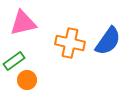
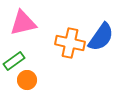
blue semicircle: moved 7 px left, 4 px up
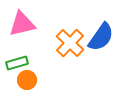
pink triangle: moved 1 px left, 1 px down
orange cross: rotated 32 degrees clockwise
green rectangle: moved 3 px right, 2 px down; rotated 20 degrees clockwise
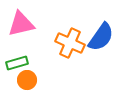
pink triangle: moved 1 px left
orange cross: rotated 20 degrees counterclockwise
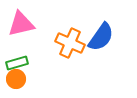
orange circle: moved 11 px left, 1 px up
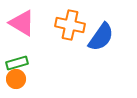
pink triangle: moved 1 px right, 1 px up; rotated 44 degrees clockwise
orange cross: moved 18 px up; rotated 12 degrees counterclockwise
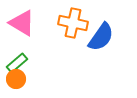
orange cross: moved 3 px right, 2 px up
green rectangle: rotated 25 degrees counterclockwise
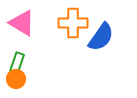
orange cross: rotated 12 degrees counterclockwise
green rectangle: rotated 30 degrees counterclockwise
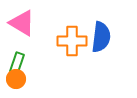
orange cross: moved 1 px left, 18 px down
blue semicircle: rotated 28 degrees counterclockwise
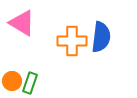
green rectangle: moved 13 px right, 20 px down
orange circle: moved 4 px left, 2 px down
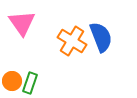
pink triangle: rotated 24 degrees clockwise
blue semicircle: rotated 28 degrees counterclockwise
orange cross: rotated 32 degrees clockwise
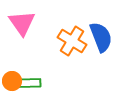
green rectangle: rotated 70 degrees clockwise
